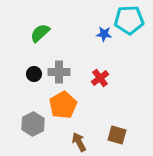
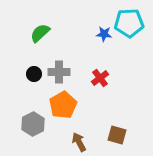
cyan pentagon: moved 3 px down
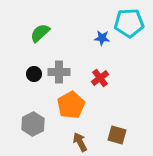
blue star: moved 2 px left, 4 px down
orange pentagon: moved 8 px right
brown arrow: moved 1 px right
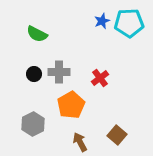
green semicircle: moved 3 px left, 1 px down; rotated 110 degrees counterclockwise
blue star: moved 17 px up; rotated 28 degrees counterclockwise
brown square: rotated 24 degrees clockwise
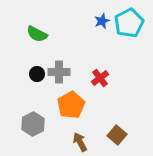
cyan pentagon: rotated 24 degrees counterclockwise
black circle: moved 3 px right
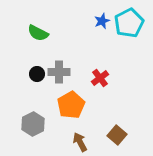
green semicircle: moved 1 px right, 1 px up
